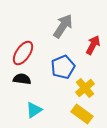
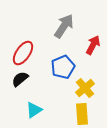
gray arrow: moved 1 px right
black semicircle: moved 2 px left; rotated 48 degrees counterclockwise
yellow rectangle: rotated 50 degrees clockwise
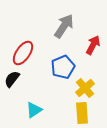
black semicircle: moved 8 px left; rotated 12 degrees counterclockwise
yellow rectangle: moved 1 px up
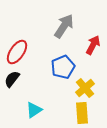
red ellipse: moved 6 px left, 1 px up
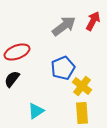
gray arrow: rotated 20 degrees clockwise
red arrow: moved 24 px up
red ellipse: rotated 35 degrees clockwise
blue pentagon: moved 1 px down
yellow cross: moved 3 px left, 2 px up; rotated 12 degrees counterclockwise
cyan triangle: moved 2 px right, 1 px down
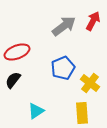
black semicircle: moved 1 px right, 1 px down
yellow cross: moved 8 px right, 3 px up
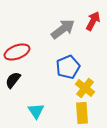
gray arrow: moved 1 px left, 3 px down
blue pentagon: moved 5 px right, 1 px up
yellow cross: moved 5 px left, 5 px down
cyan triangle: rotated 30 degrees counterclockwise
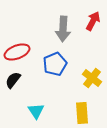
gray arrow: rotated 130 degrees clockwise
blue pentagon: moved 13 px left, 3 px up
yellow cross: moved 7 px right, 10 px up
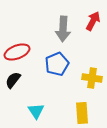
blue pentagon: moved 2 px right
yellow cross: rotated 30 degrees counterclockwise
